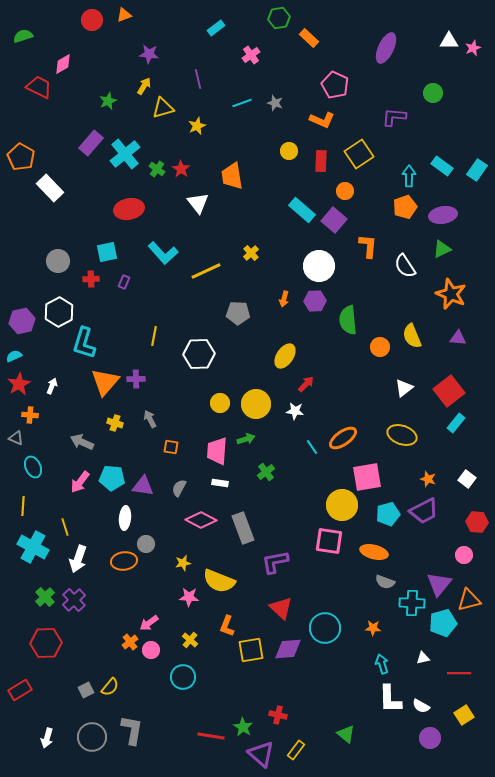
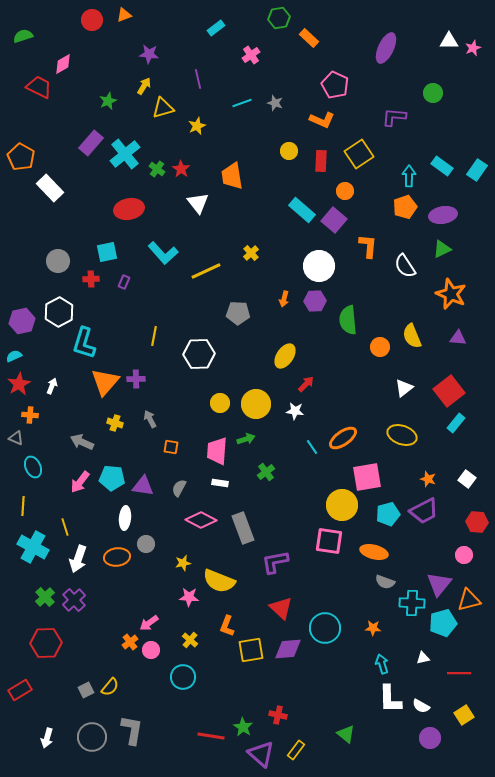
orange ellipse at (124, 561): moved 7 px left, 4 px up
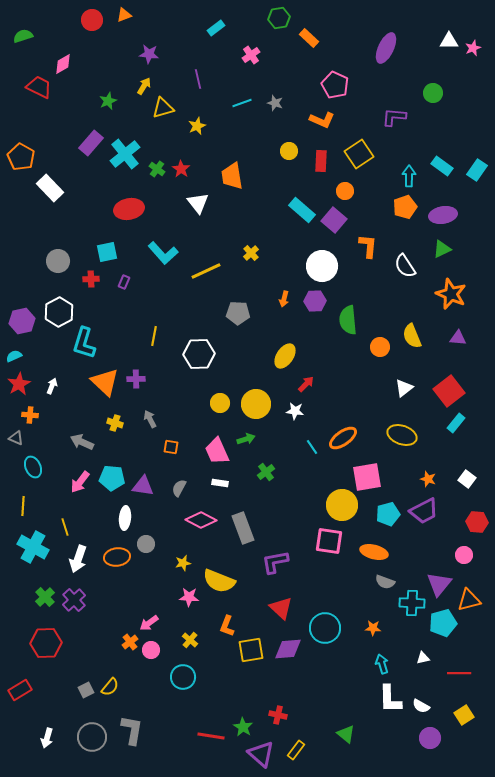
white circle at (319, 266): moved 3 px right
orange triangle at (105, 382): rotated 28 degrees counterclockwise
pink trapezoid at (217, 451): rotated 28 degrees counterclockwise
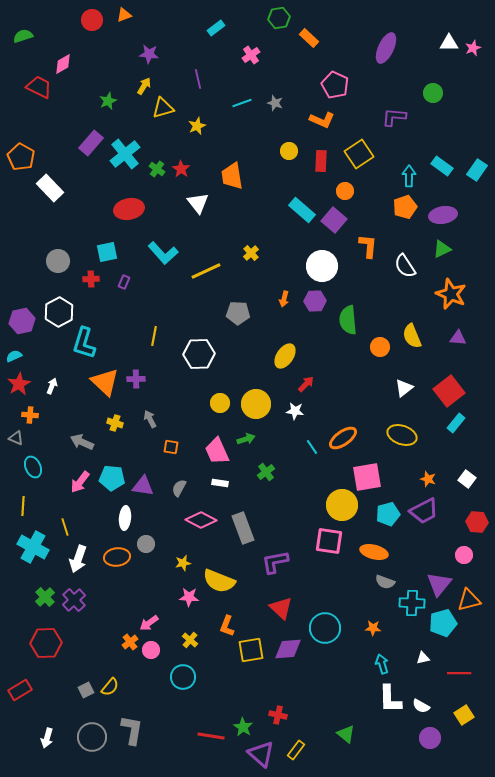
white triangle at (449, 41): moved 2 px down
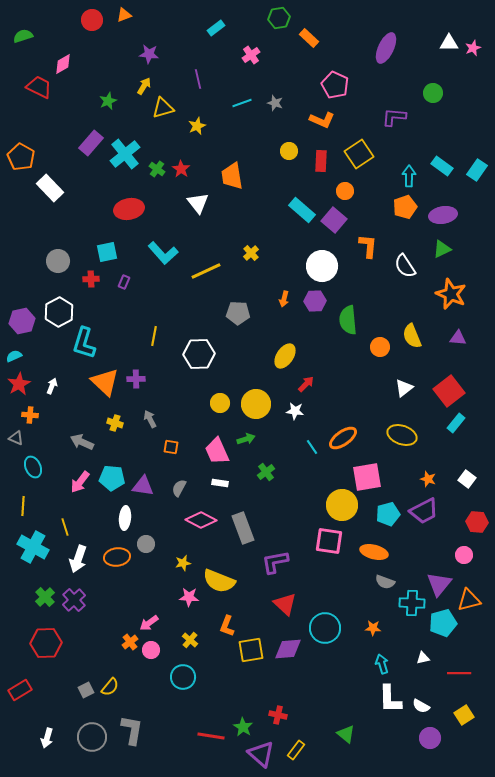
red triangle at (281, 608): moved 4 px right, 4 px up
